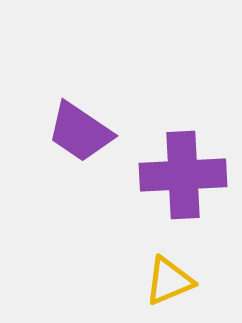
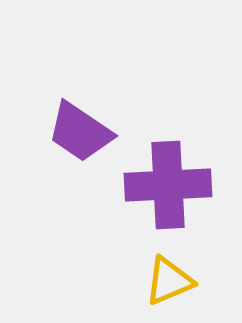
purple cross: moved 15 px left, 10 px down
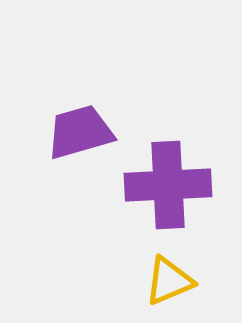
purple trapezoid: rotated 130 degrees clockwise
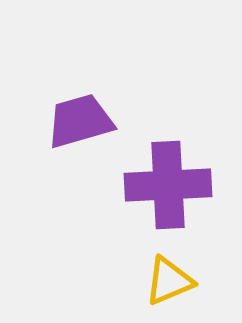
purple trapezoid: moved 11 px up
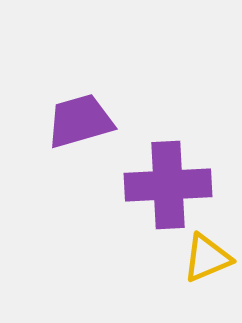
yellow triangle: moved 38 px right, 23 px up
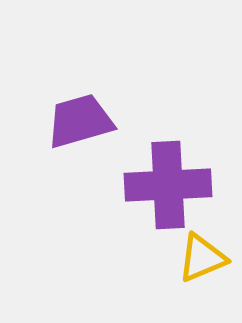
yellow triangle: moved 5 px left
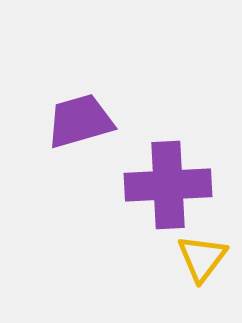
yellow triangle: rotated 30 degrees counterclockwise
